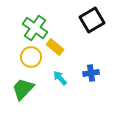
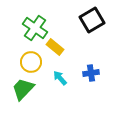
yellow circle: moved 5 px down
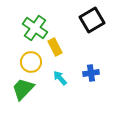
yellow rectangle: rotated 24 degrees clockwise
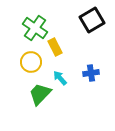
green trapezoid: moved 17 px right, 5 px down
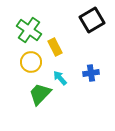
green cross: moved 6 px left, 2 px down
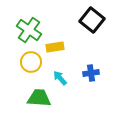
black square: rotated 20 degrees counterclockwise
yellow rectangle: rotated 72 degrees counterclockwise
green trapezoid: moved 1 px left, 4 px down; rotated 50 degrees clockwise
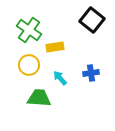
yellow circle: moved 2 px left, 3 px down
